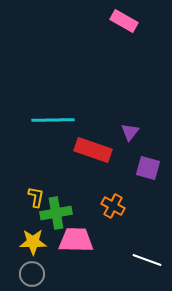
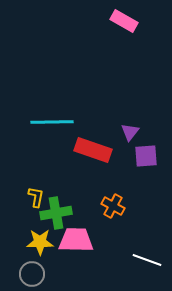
cyan line: moved 1 px left, 2 px down
purple square: moved 2 px left, 12 px up; rotated 20 degrees counterclockwise
yellow star: moved 7 px right
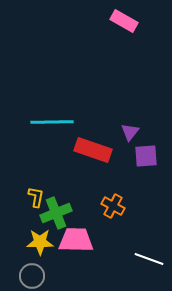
green cross: rotated 12 degrees counterclockwise
white line: moved 2 px right, 1 px up
gray circle: moved 2 px down
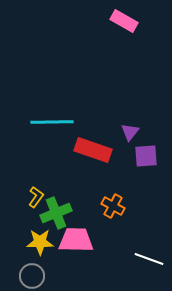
yellow L-shape: rotated 25 degrees clockwise
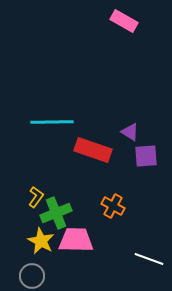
purple triangle: rotated 36 degrees counterclockwise
yellow star: moved 1 px right, 1 px up; rotated 28 degrees clockwise
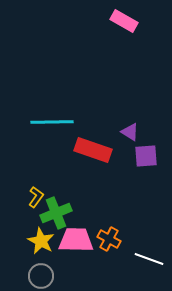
orange cross: moved 4 px left, 33 px down
gray circle: moved 9 px right
